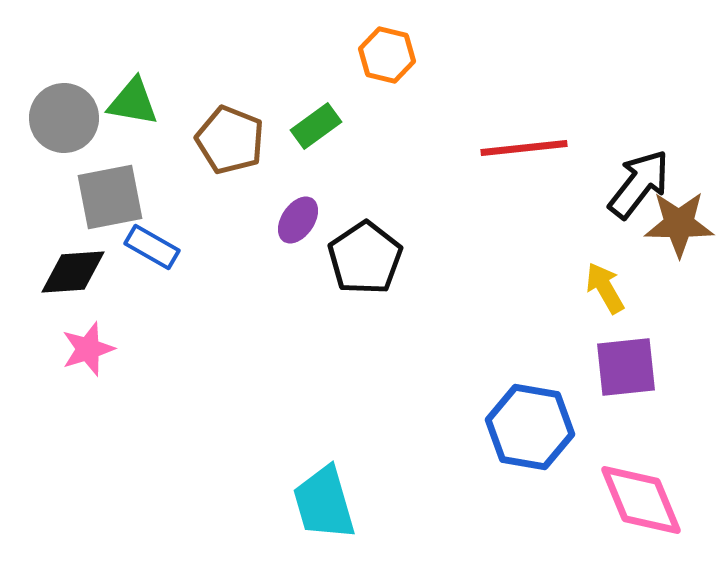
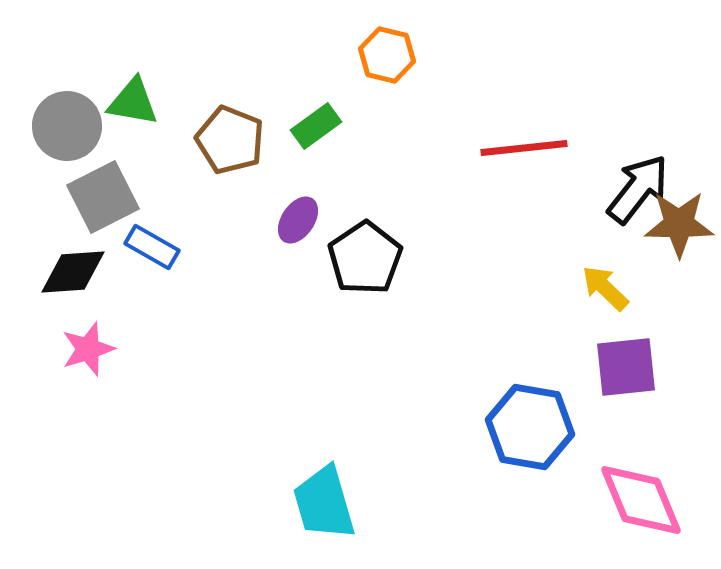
gray circle: moved 3 px right, 8 px down
black arrow: moved 1 px left, 5 px down
gray square: moved 7 px left; rotated 16 degrees counterclockwise
yellow arrow: rotated 16 degrees counterclockwise
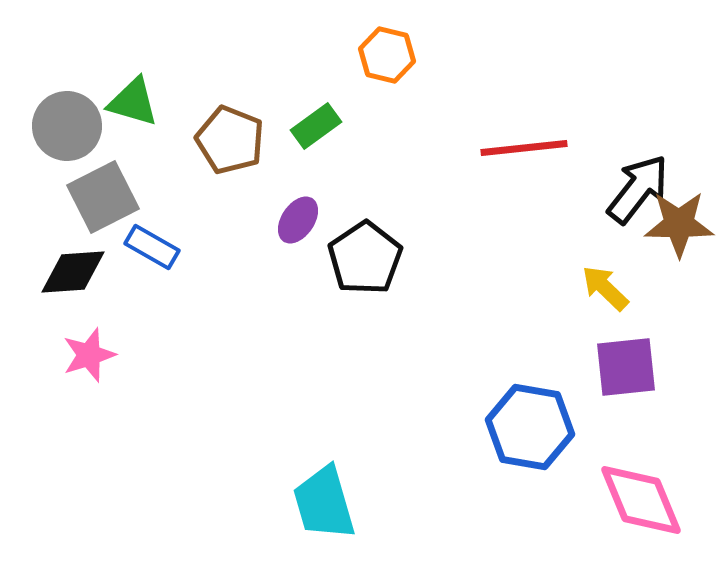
green triangle: rotated 6 degrees clockwise
pink star: moved 1 px right, 6 px down
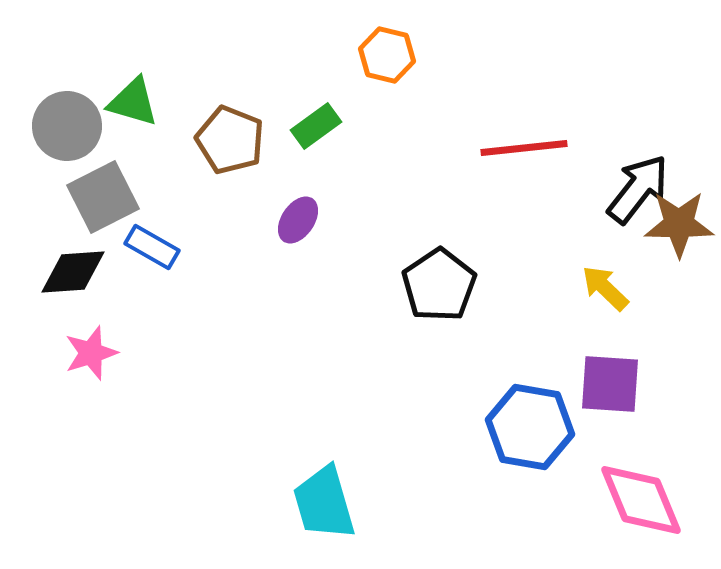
black pentagon: moved 74 px right, 27 px down
pink star: moved 2 px right, 2 px up
purple square: moved 16 px left, 17 px down; rotated 10 degrees clockwise
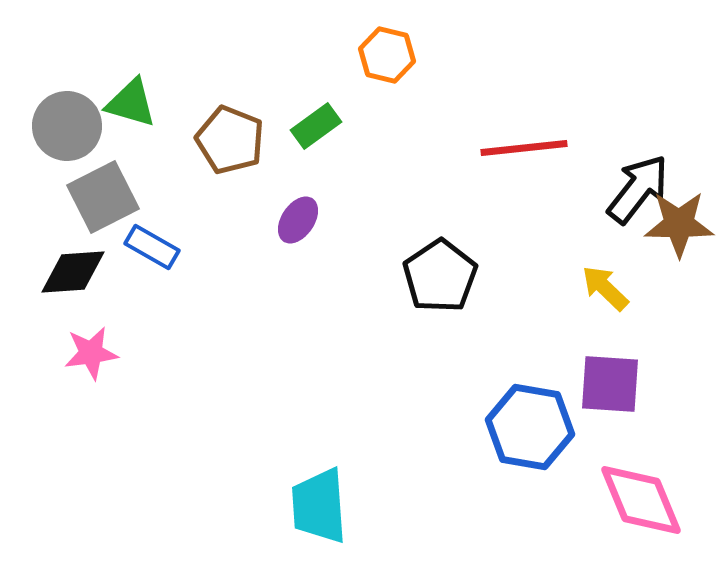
green triangle: moved 2 px left, 1 px down
black pentagon: moved 1 px right, 9 px up
pink star: rotated 10 degrees clockwise
cyan trapezoid: moved 5 px left, 3 px down; rotated 12 degrees clockwise
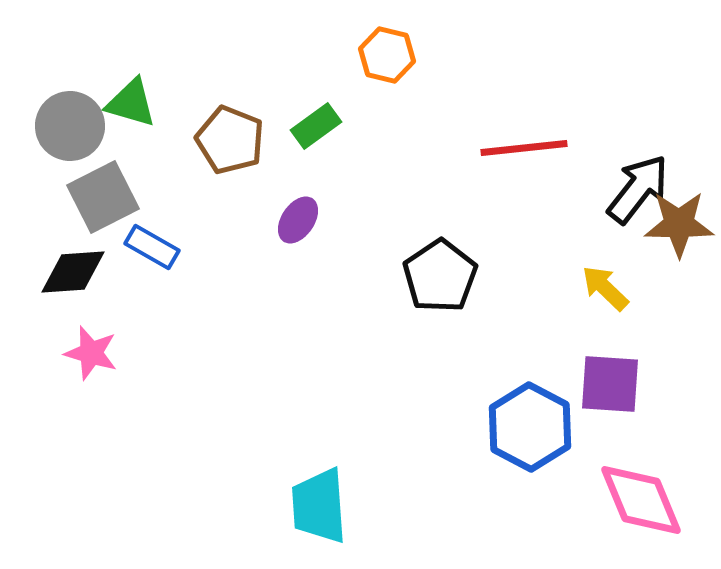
gray circle: moved 3 px right
pink star: rotated 24 degrees clockwise
blue hexagon: rotated 18 degrees clockwise
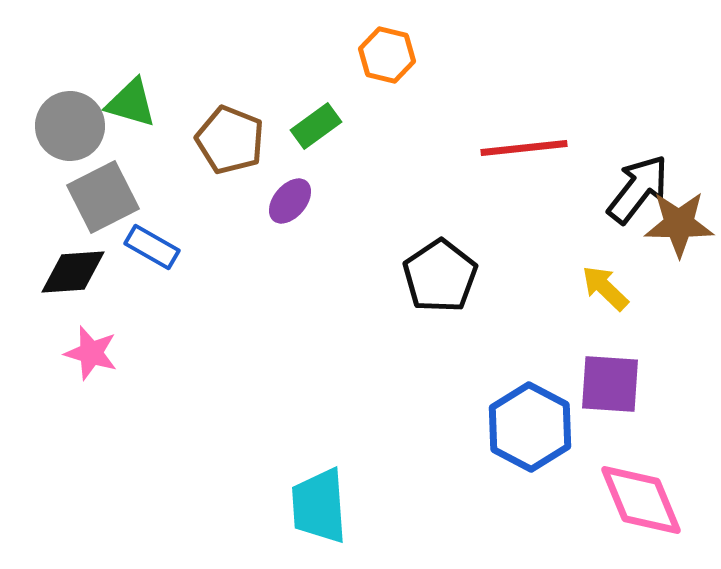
purple ellipse: moved 8 px left, 19 px up; rotated 6 degrees clockwise
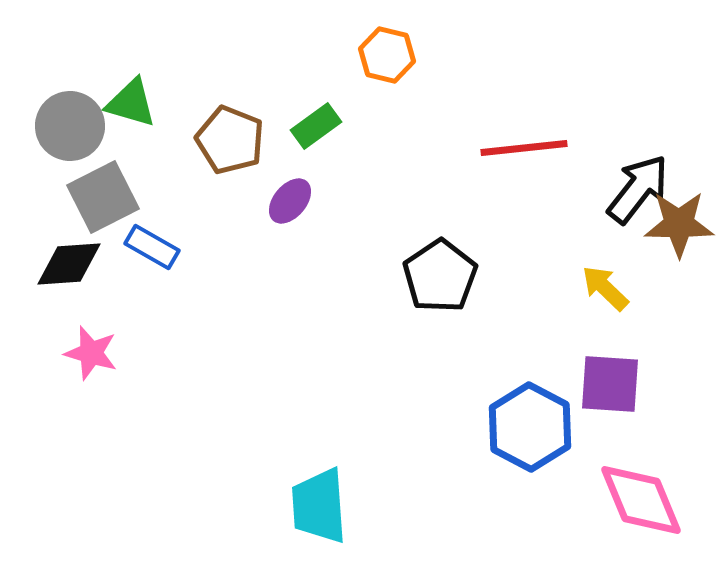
black diamond: moved 4 px left, 8 px up
